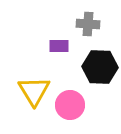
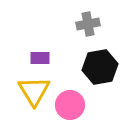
gray cross: rotated 15 degrees counterclockwise
purple rectangle: moved 19 px left, 12 px down
black hexagon: rotated 12 degrees counterclockwise
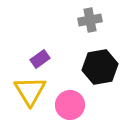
gray cross: moved 2 px right, 4 px up
purple rectangle: moved 1 px down; rotated 36 degrees counterclockwise
yellow triangle: moved 4 px left
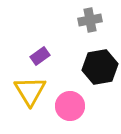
purple rectangle: moved 3 px up
pink circle: moved 1 px down
